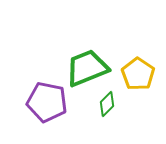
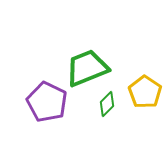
yellow pentagon: moved 7 px right, 18 px down
purple pentagon: rotated 15 degrees clockwise
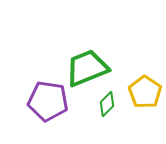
purple pentagon: moved 1 px right, 1 px up; rotated 18 degrees counterclockwise
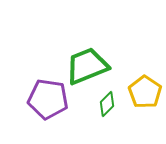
green trapezoid: moved 2 px up
purple pentagon: moved 2 px up
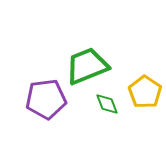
purple pentagon: moved 2 px left; rotated 15 degrees counterclockwise
green diamond: rotated 65 degrees counterclockwise
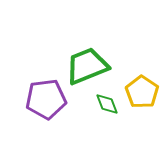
yellow pentagon: moved 3 px left
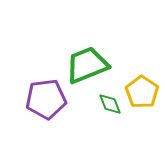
green trapezoid: moved 1 px up
green diamond: moved 3 px right
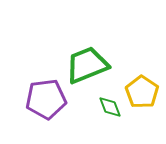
green diamond: moved 3 px down
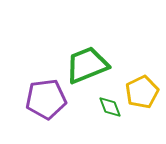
yellow pentagon: rotated 12 degrees clockwise
